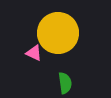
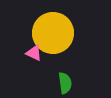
yellow circle: moved 5 px left
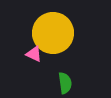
pink triangle: moved 1 px down
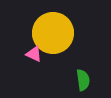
green semicircle: moved 18 px right, 3 px up
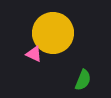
green semicircle: rotated 30 degrees clockwise
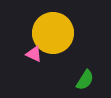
green semicircle: moved 2 px right; rotated 10 degrees clockwise
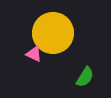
green semicircle: moved 3 px up
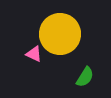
yellow circle: moved 7 px right, 1 px down
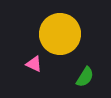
pink triangle: moved 10 px down
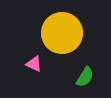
yellow circle: moved 2 px right, 1 px up
